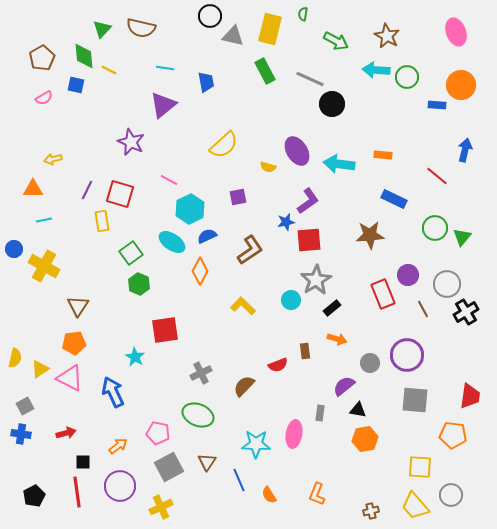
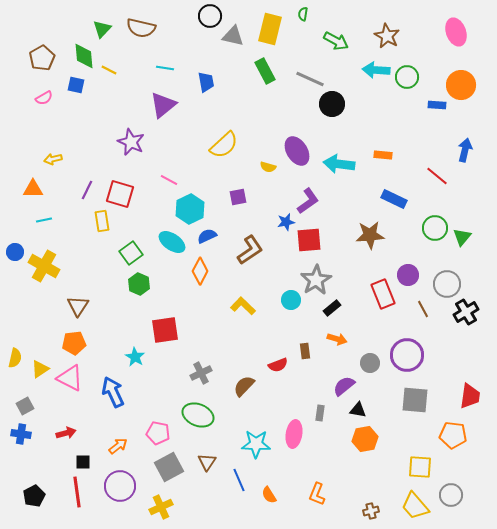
blue circle at (14, 249): moved 1 px right, 3 px down
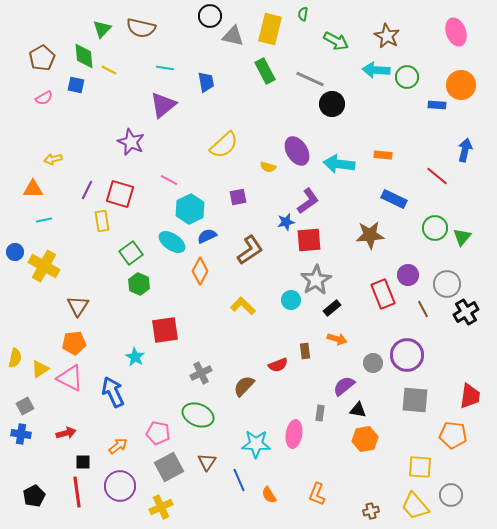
gray circle at (370, 363): moved 3 px right
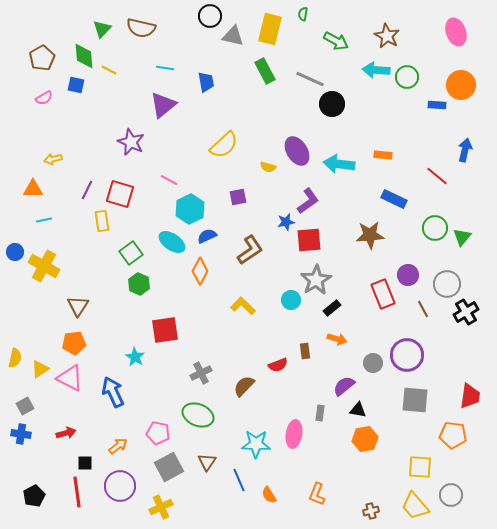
black square at (83, 462): moved 2 px right, 1 px down
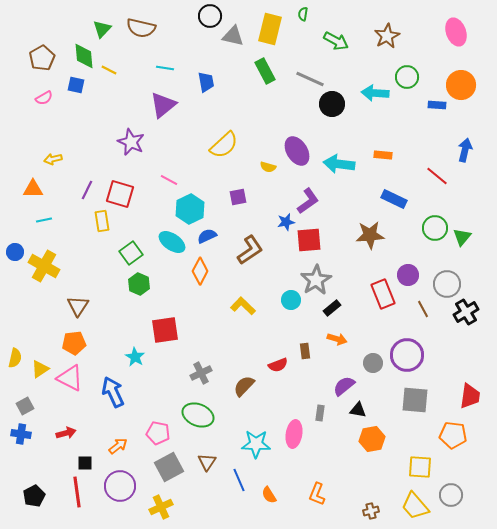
brown star at (387, 36): rotated 15 degrees clockwise
cyan arrow at (376, 70): moved 1 px left, 23 px down
orange hexagon at (365, 439): moved 7 px right
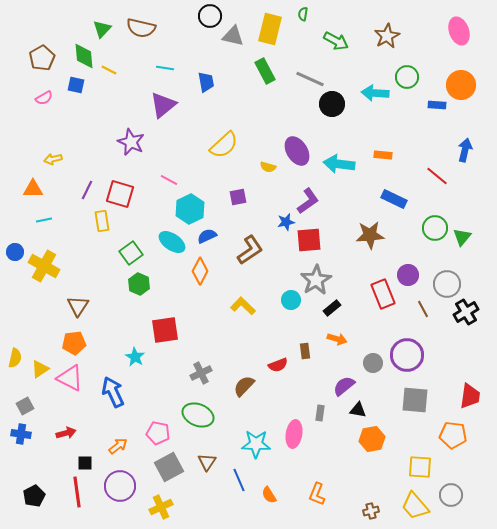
pink ellipse at (456, 32): moved 3 px right, 1 px up
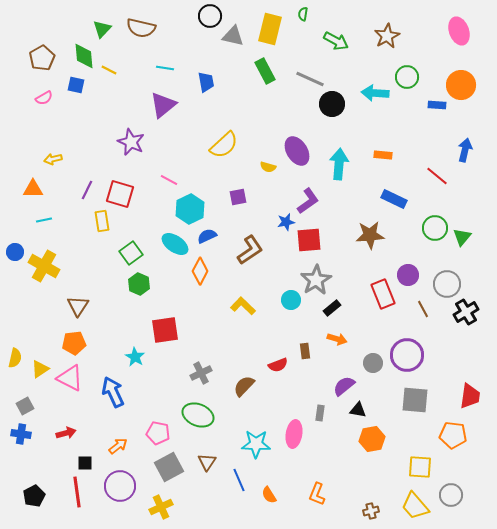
cyan arrow at (339, 164): rotated 88 degrees clockwise
cyan ellipse at (172, 242): moved 3 px right, 2 px down
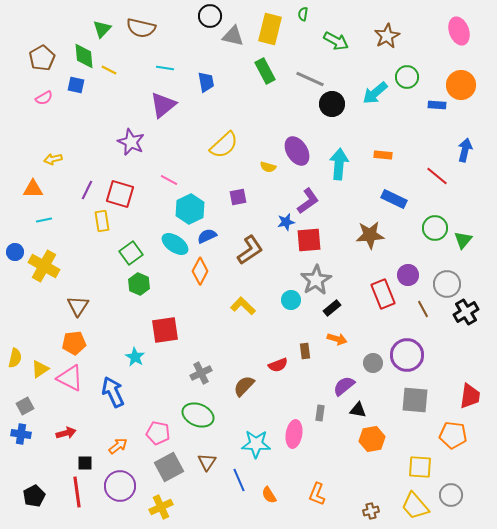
cyan arrow at (375, 93): rotated 44 degrees counterclockwise
green triangle at (462, 237): moved 1 px right, 3 px down
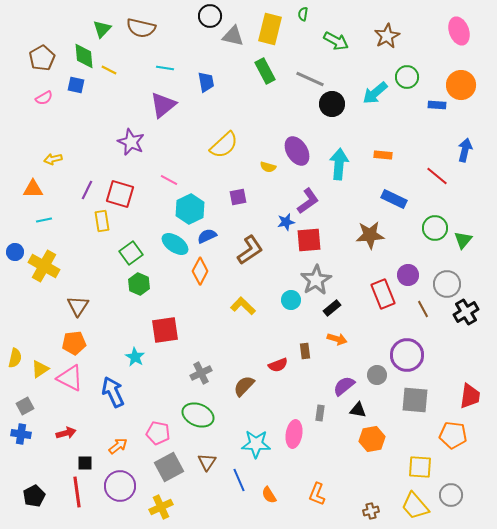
gray circle at (373, 363): moved 4 px right, 12 px down
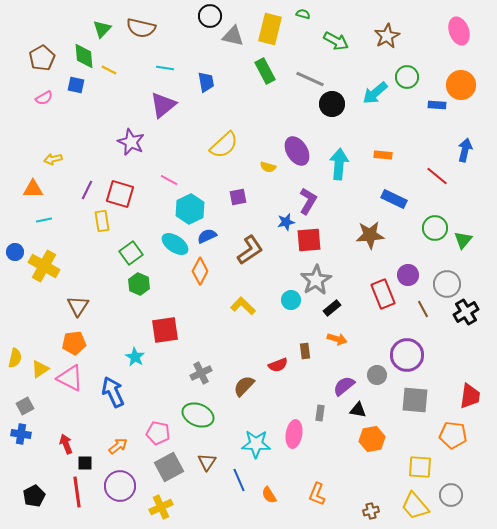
green semicircle at (303, 14): rotated 96 degrees clockwise
purple L-shape at (308, 201): rotated 24 degrees counterclockwise
red arrow at (66, 433): moved 11 px down; rotated 96 degrees counterclockwise
